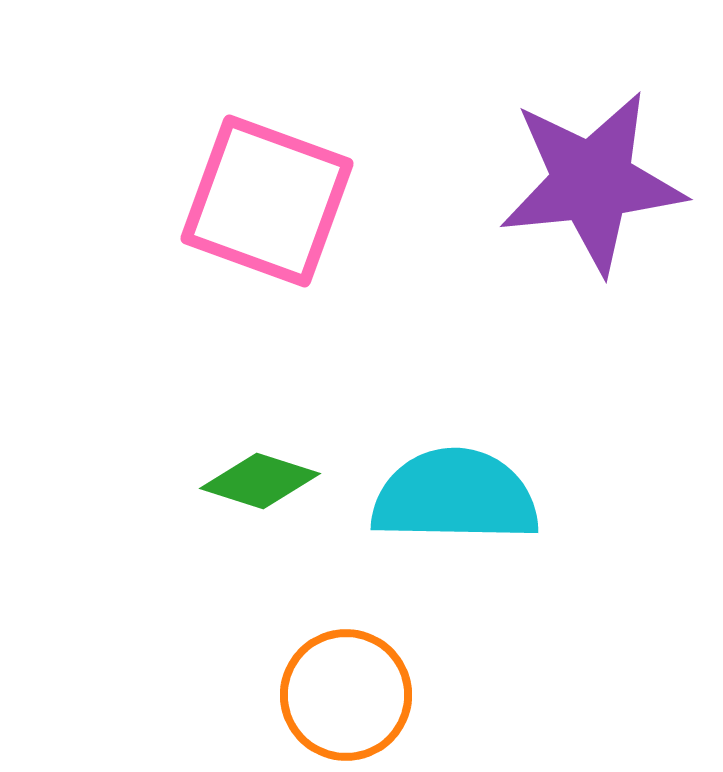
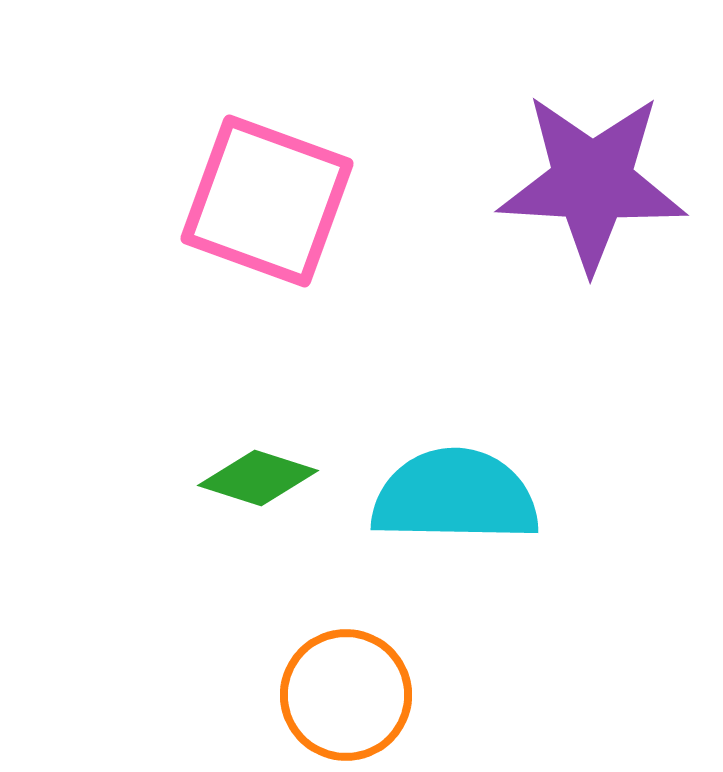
purple star: rotated 9 degrees clockwise
green diamond: moved 2 px left, 3 px up
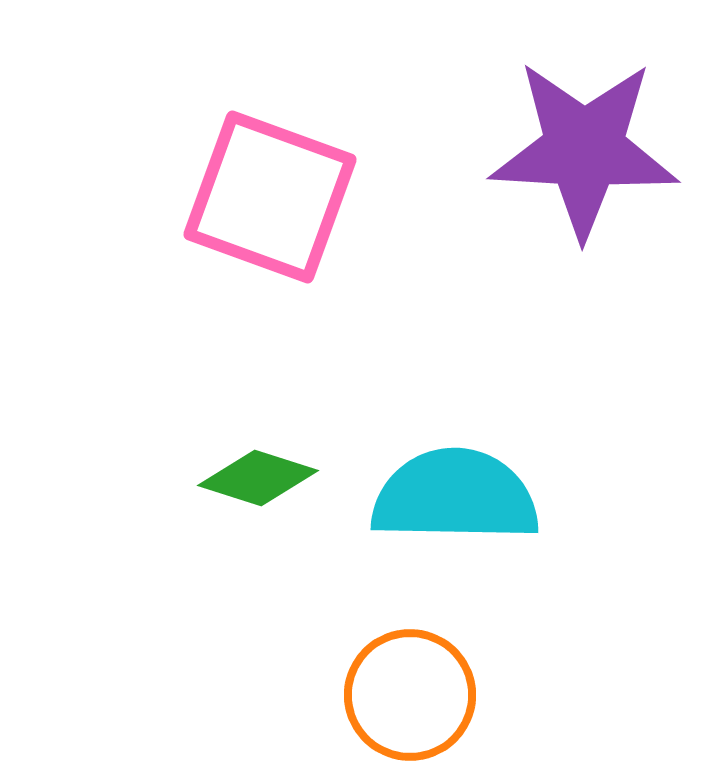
purple star: moved 8 px left, 33 px up
pink square: moved 3 px right, 4 px up
orange circle: moved 64 px right
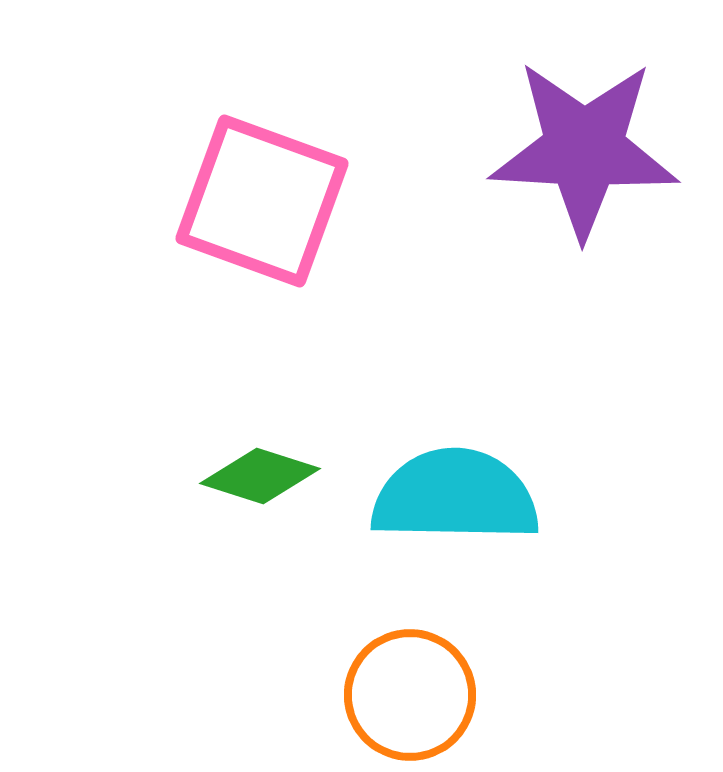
pink square: moved 8 px left, 4 px down
green diamond: moved 2 px right, 2 px up
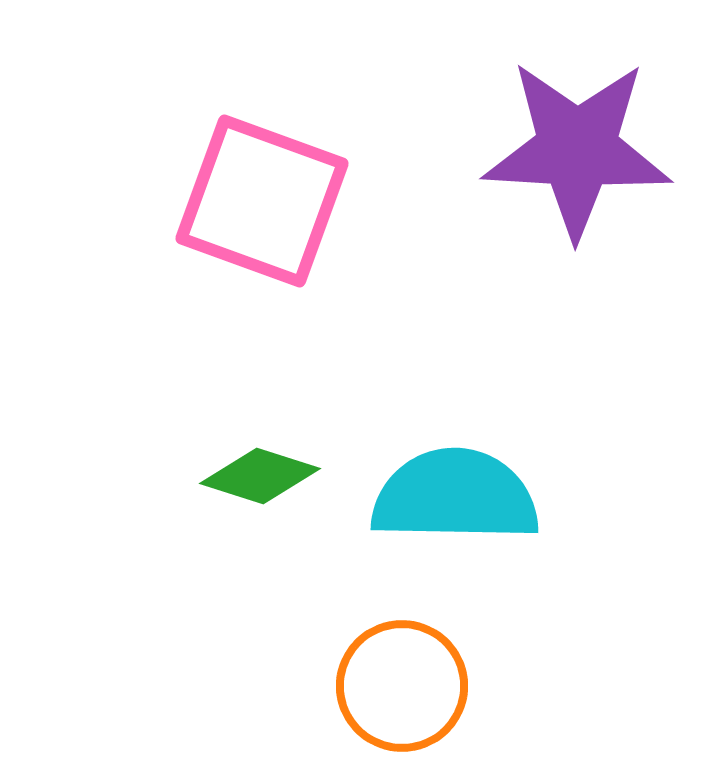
purple star: moved 7 px left
orange circle: moved 8 px left, 9 px up
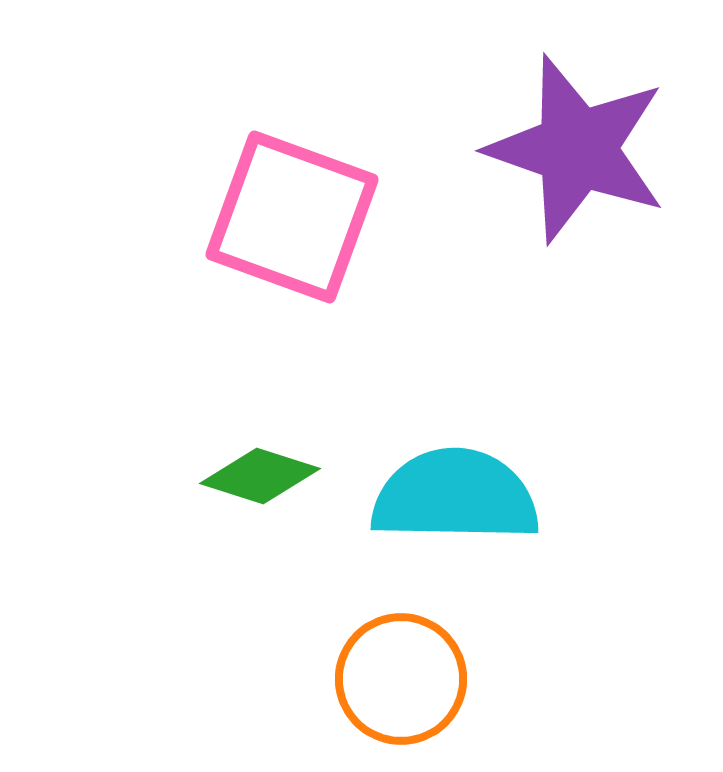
purple star: rotated 16 degrees clockwise
pink square: moved 30 px right, 16 px down
orange circle: moved 1 px left, 7 px up
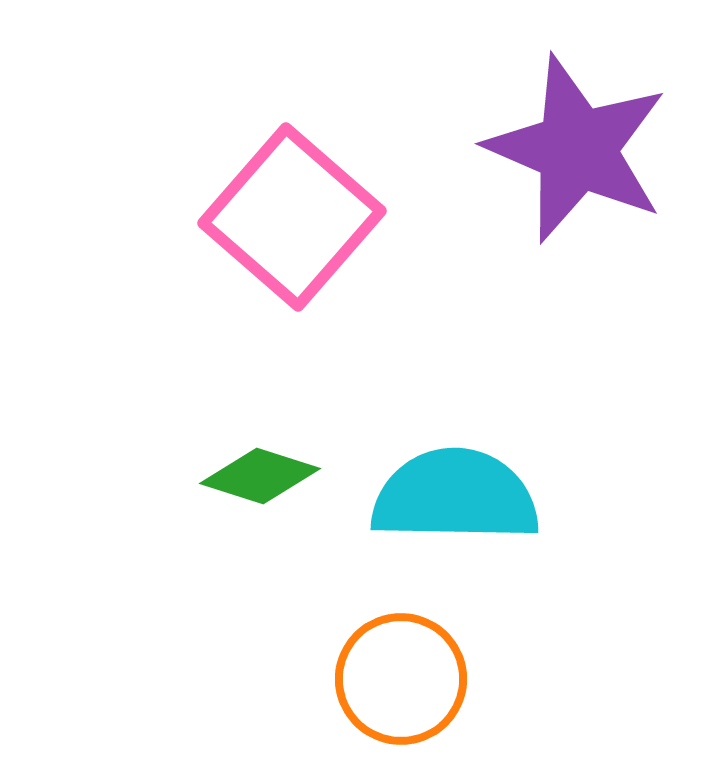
purple star: rotated 4 degrees clockwise
pink square: rotated 21 degrees clockwise
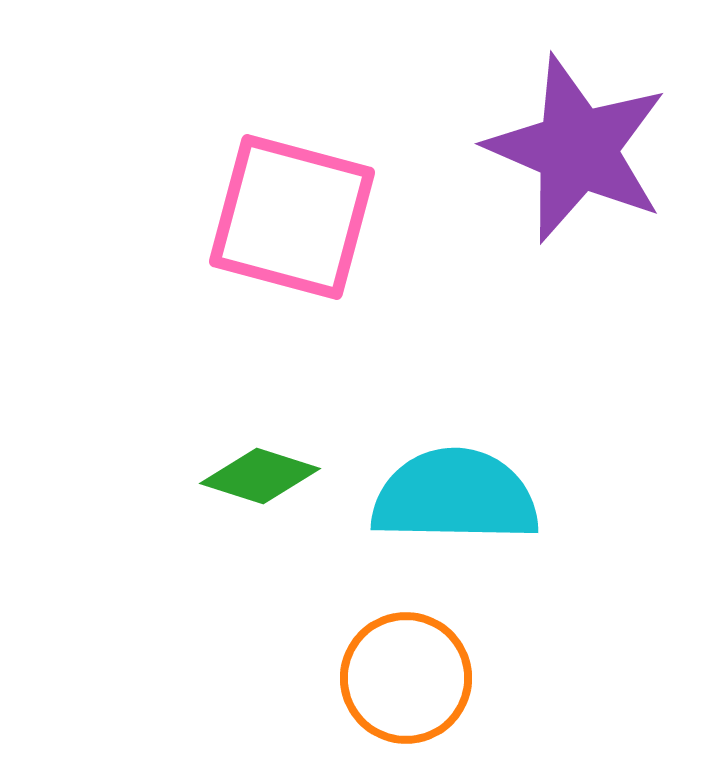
pink square: rotated 26 degrees counterclockwise
orange circle: moved 5 px right, 1 px up
